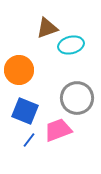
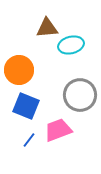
brown triangle: rotated 15 degrees clockwise
gray circle: moved 3 px right, 3 px up
blue square: moved 1 px right, 5 px up
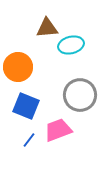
orange circle: moved 1 px left, 3 px up
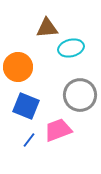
cyan ellipse: moved 3 px down
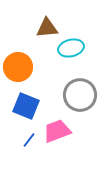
pink trapezoid: moved 1 px left, 1 px down
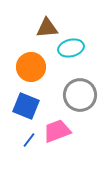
orange circle: moved 13 px right
